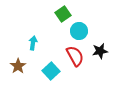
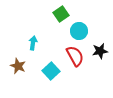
green square: moved 2 px left
brown star: rotated 14 degrees counterclockwise
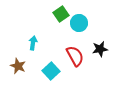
cyan circle: moved 8 px up
black star: moved 2 px up
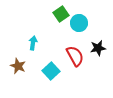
black star: moved 2 px left, 1 px up
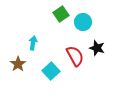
cyan circle: moved 4 px right, 1 px up
black star: moved 1 px left; rotated 28 degrees clockwise
brown star: moved 2 px up; rotated 14 degrees clockwise
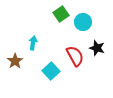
brown star: moved 3 px left, 3 px up
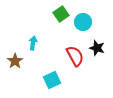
cyan square: moved 1 px right, 9 px down; rotated 18 degrees clockwise
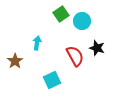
cyan circle: moved 1 px left, 1 px up
cyan arrow: moved 4 px right
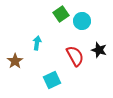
black star: moved 2 px right, 2 px down
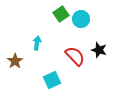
cyan circle: moved 1 px left, 2 px up
red semicircle: rotated 15 degrees counterclockwise
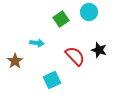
green square: moved 5 px down
cyan circle: moved 8 px right, 7 px up
cyan arrow: rotated 88 degrees clockwise
